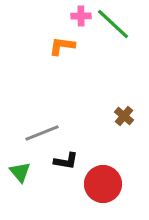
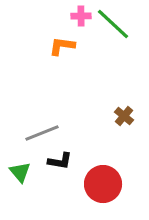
black L-shape: moved 6 px left
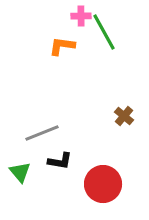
green line: moved 9 px left, 8 px down; rotated 18 degrees clockwise
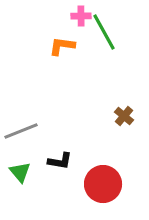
gray line: moved 21 px left, 2 px up
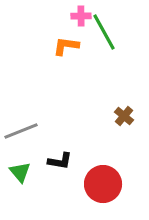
orange L-shape: moved 4 px right
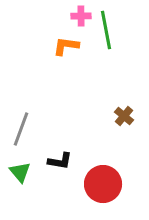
green line: moved 2 px right, 2 px up; rotated 18 degrees clockwise
gray line: moved 2 px up; rotated 48 degrees counterclockwise
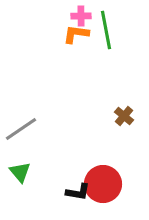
orange L-shape: moved 10 px right, 12 px up
gray line: rotated 36 degrees clockwise
black L-shape: moved 18 px right, 31 px down
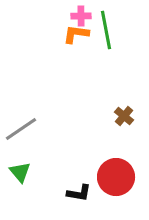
red circle: moved 13 px right, 7 px up
black L-shape: moved 1 px right, 1 px down
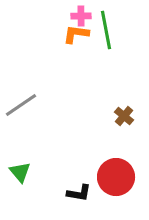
gray line: moved 24 px up
